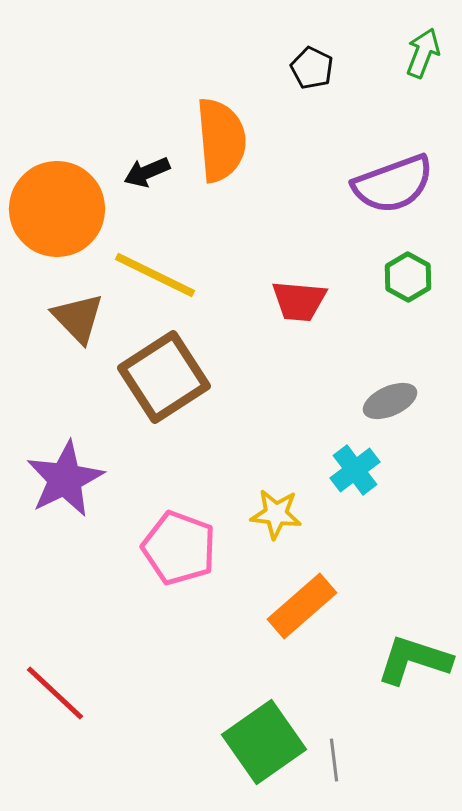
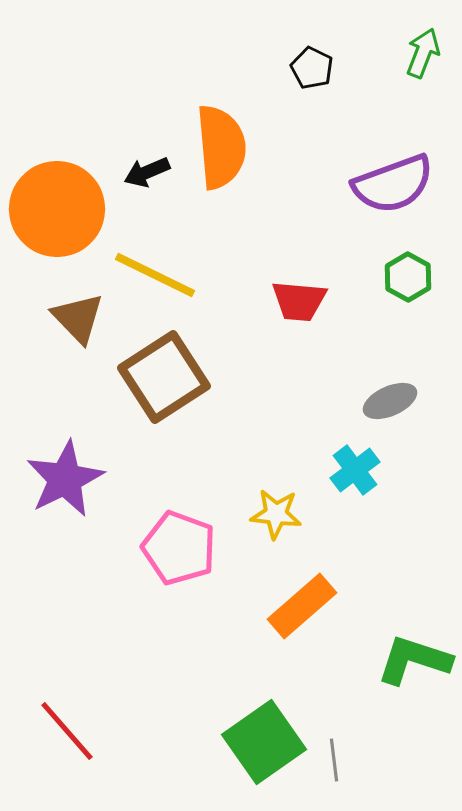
orange semicircle: moved 7 px down
red line: moved 12 px right, 38 px down; rotated 6 degrees clockwise
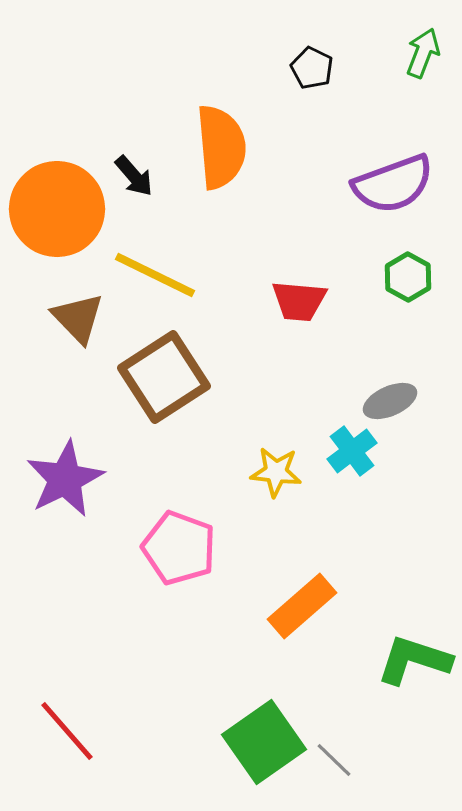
black arrow: moved 13 px left, 4 px down; rotated 108 degrees counterclockwise
cyan cross: moved 3 px left, 19 px up
yellow star: moved 42 px up
gray line: rotated 39 degrees counterclockwise
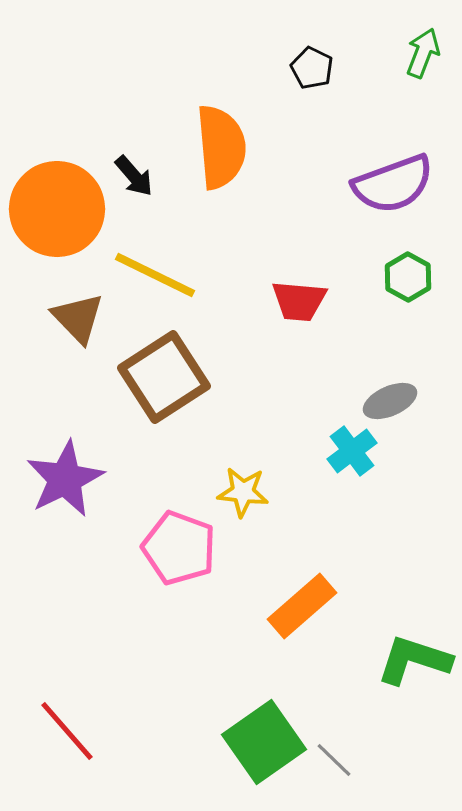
yellow star: moved 33 px left, 20 px down
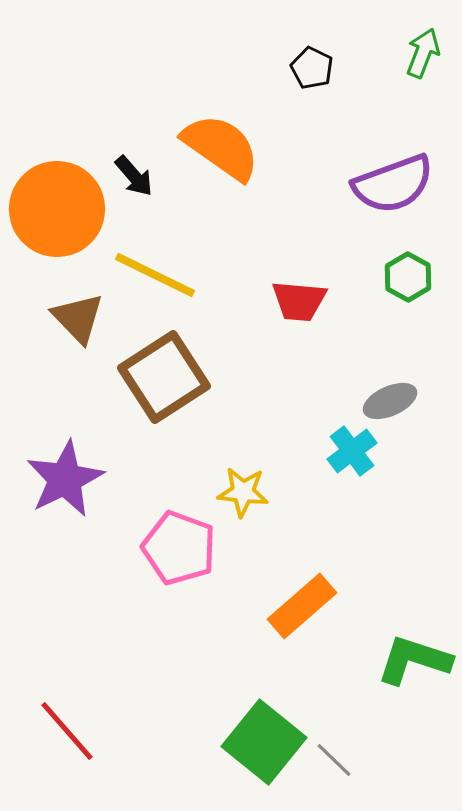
orange semicircle: rotated 50 degrees counterclockwise
green square: rotated 16 degrees counterclockwise
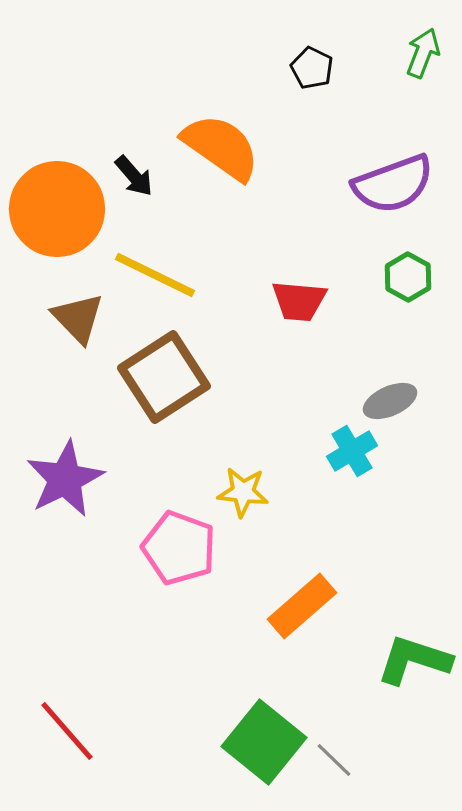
cyan cross: rotated 6 degrees clockwise
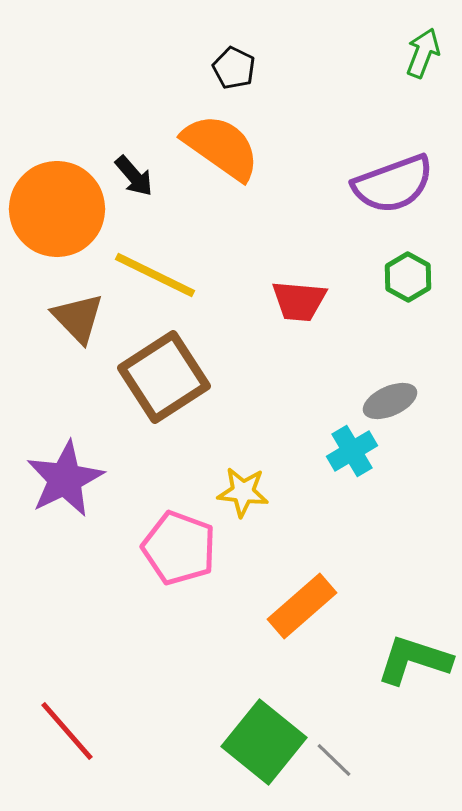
black pentagon: moved 78 px left
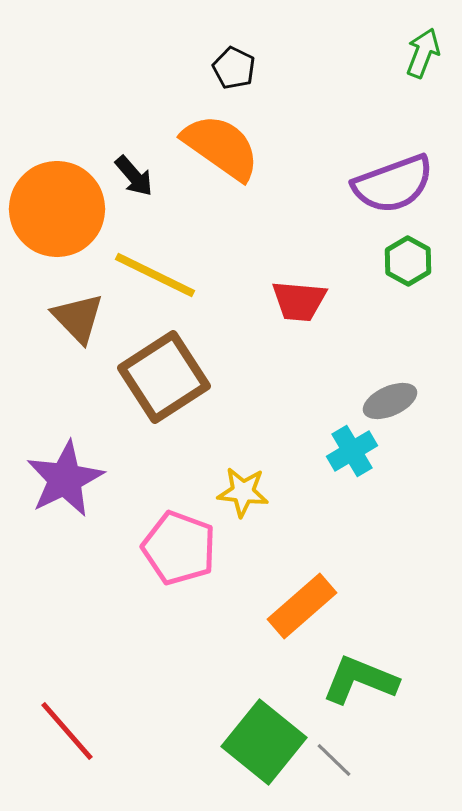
green hexagon: moved 16 px up
green L-shape: moved 54 px left, 20 px down; rotated 4 degrees clockwise
